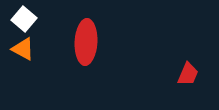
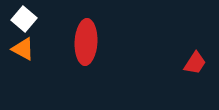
red trapezoid: moved 7 px right, 11 px up; rotated 10 degrees clockwise
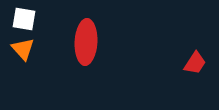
white square: rotated 30 degrees counterclockwise
orange triangle: rotated 20 degrees clockwise
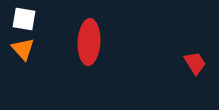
red ellipse: moved 3 px right
red trapezoid: rotated 65 degrees counterclockwise
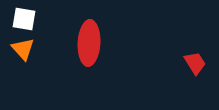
red ellipse: moved 1 px down
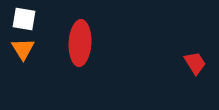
red ellipse: moved 9 px left
orange triangle: rotated 10 degrees clockwise
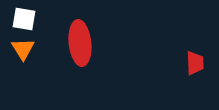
red ellipse: rotated 9 degrees counterclockwise
red trapezoid: rotated 30 degrees clockwise
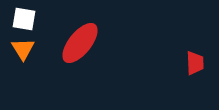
red ellipse: rotated 45 degrees clockwise
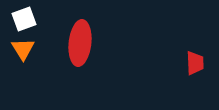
white square: rotated 30 degrees counterclockwise
red ellipse: rotated 33 degrees counterclockwise
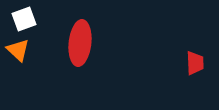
orange triangle: moved 5 px left, 1 px down; rotated 15 degrees counterclockwise
